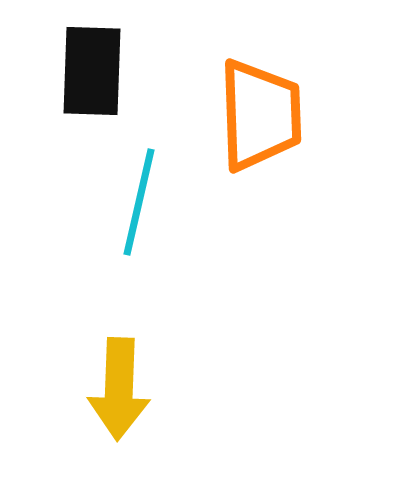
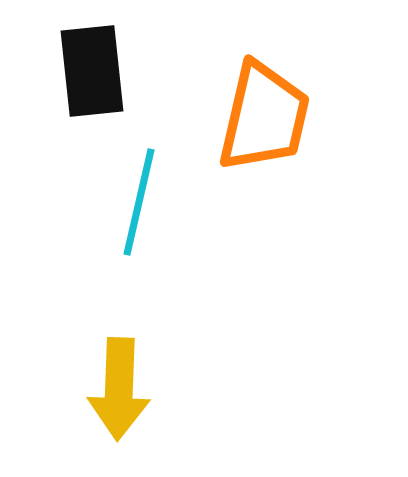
black rectangle: rotated 8 degrees counterclockwise
orange trapezoid: moved 4 px right, 2 px down; rotated 15 degrees clockwise
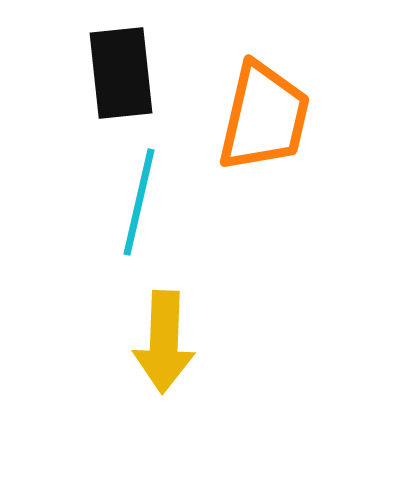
black rectangle: moved 29 px right, 2 px down
yellow arrow: moved 45 px right, 47 px up
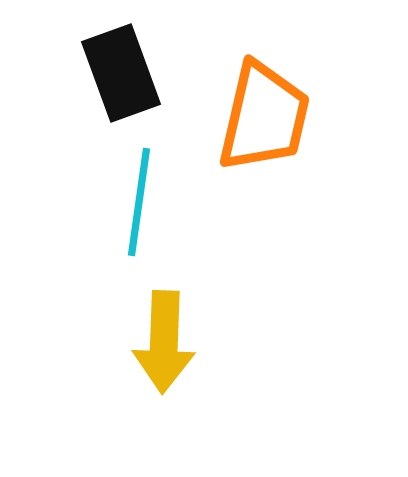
black rectangle: rotated 14 degrees counterclockwise
cyan line: rotated 5 degrees counterclockwise
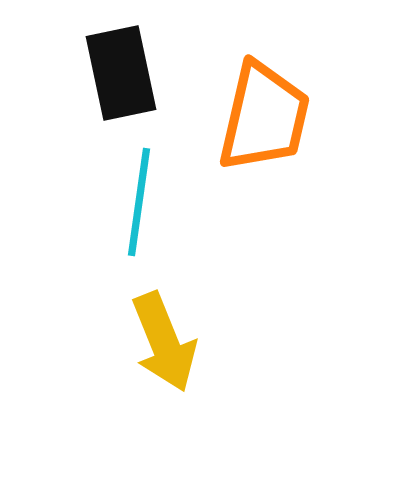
black rectangle: rotated 8 degrees clockwise
yellow arrow: rotated 24 degrees counterclockwise
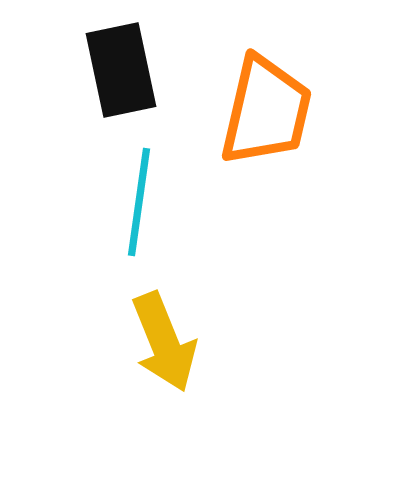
black rectangle: moved 3 px up
orange trapezoid: moved 2 px right, 6 px up
